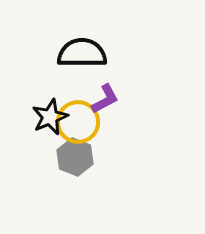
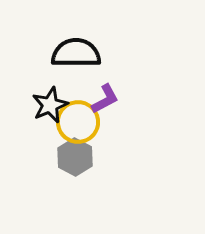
black semicircle: moved 6 px left
black star: moved 12 px up
gray hexagon: rotated 6 degrees clockwise
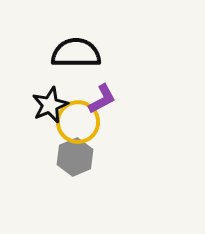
purple L-shape: moved 3 px left
gray hexagon: rotated 9 degrees clockwise
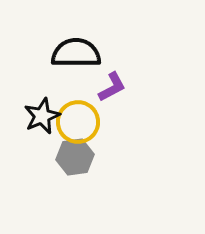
purple L-shape: moved 10 px right, 12 px up
black star: moved 8 px left, 11 px down
gray hexagon: rotated 15 degrees clockwise
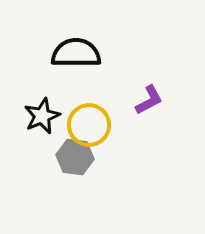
purple L-shape: moved 37 px right, 13 px down
yellow circle: moved 11 px right, 3 px down
gray hexagon: rotated 15 degrees clockwise
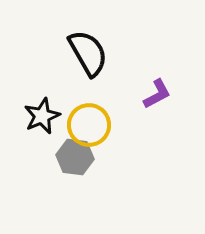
black semicircle: moved 12 px right; rotated 60 degrees clockwise
purple L-shape: moved 8 px right, 6 px up
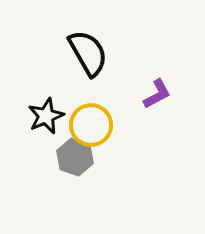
black star: moved 4 px right
yellow circle: moved 2 px right
gray hexagon: rotated 12 degrees clockwise
